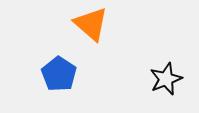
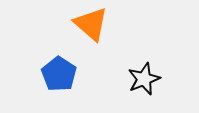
black star: moved 22 px left
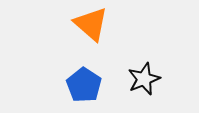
blue pentagon: moved 25 px right, 11 px down
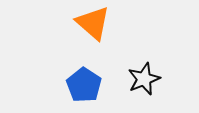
orange triangle: moved 2 px right, 1 px up
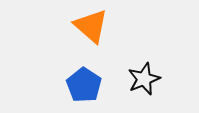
orange triangle: moved 2 px left, 3 px down
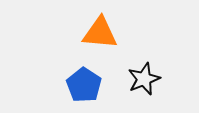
orange triangle: moved 9 px right, 7 px down; rotated 36 degrees counterclockwise
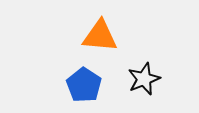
orange triangle: moved 3 px down
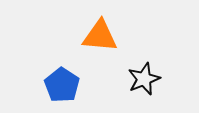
blue pentagon: moved 22 px left
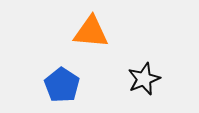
orange triangle: moved 9 px left, 4 px up
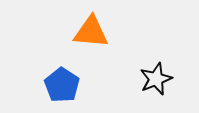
black star: moved 12 px right
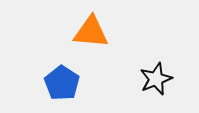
blue pentagon: moved 2 px up
